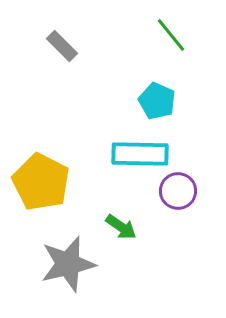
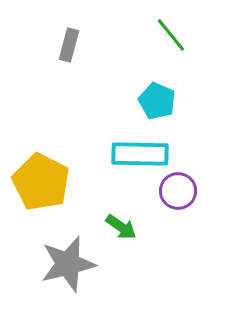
gray rectangle: moved 7 px right, 1 px up; rotated 60 degrees clockwise
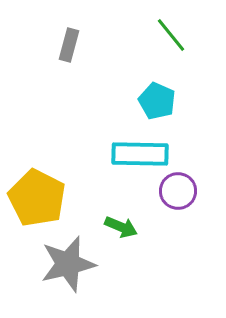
yellow pentagon: moved 4 px left, 16 px down
green arrow: rotated 12 degrees counterclockwise
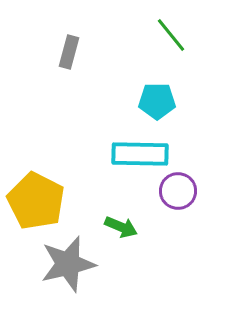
gray rectangle: moved 7 px down
cyan pentagon: rotated 24 degrees counterclockwise
yellow pentagon: moved 1 px left, 3 px down
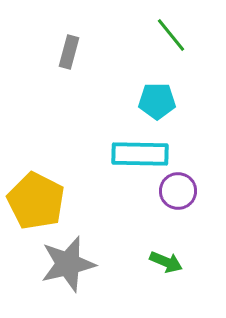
green arrow: moved 45 px right, 35 px down
